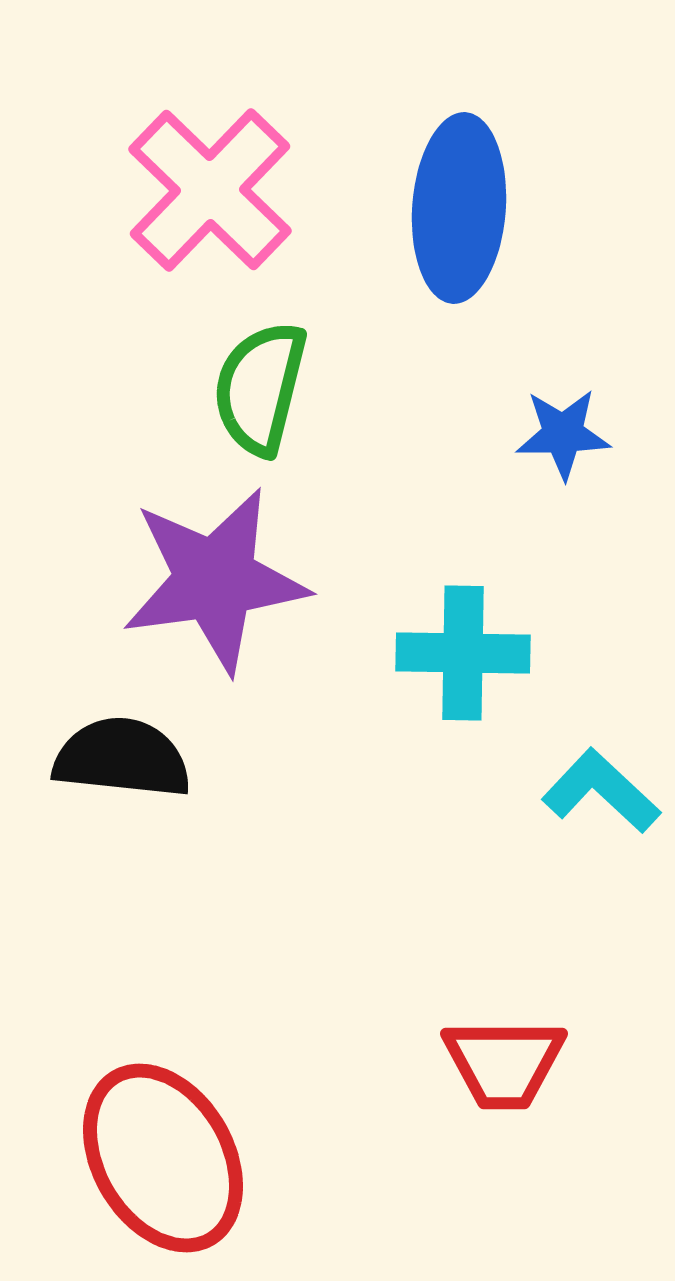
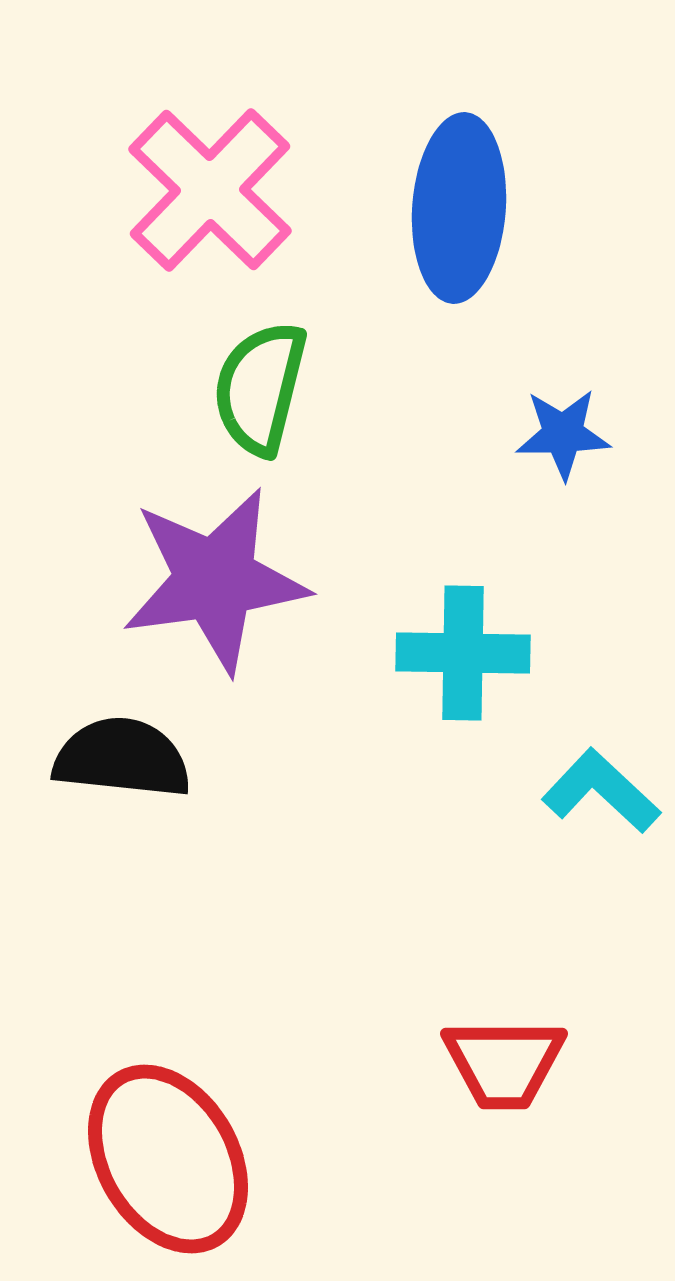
red ellipse: moved 5 px right, 1 px down
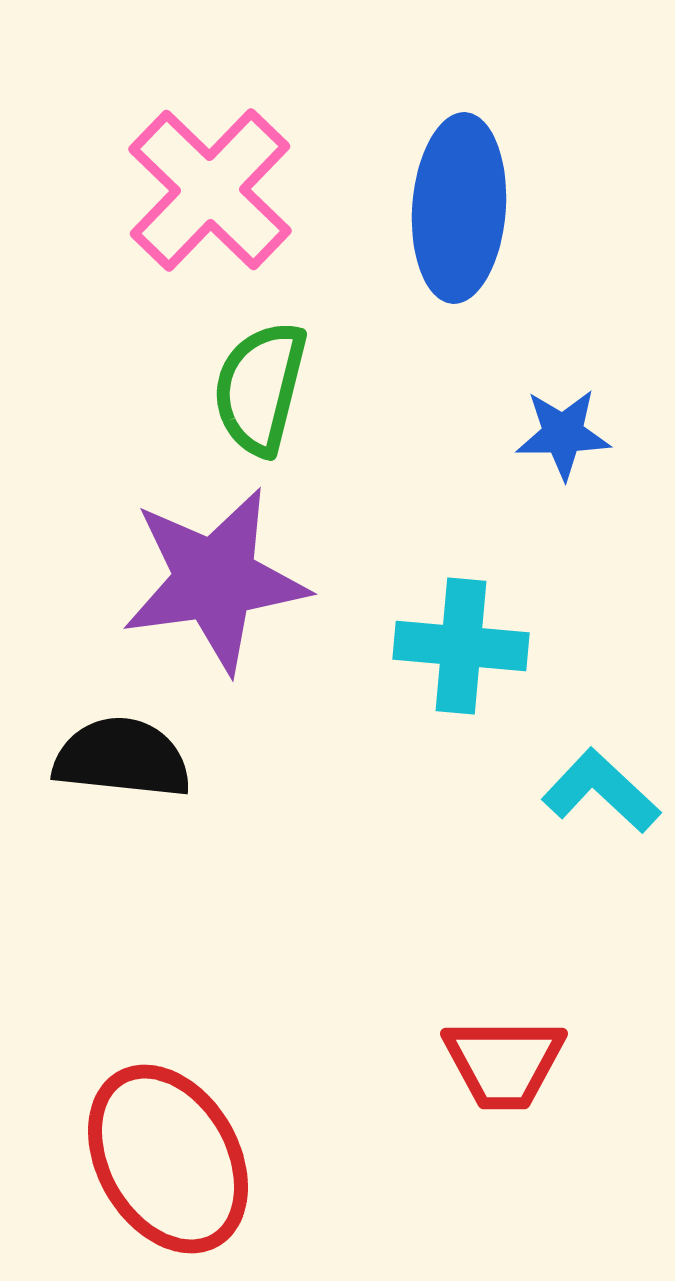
cyan cross: moved 2 px left, 7 px up; rotated 4 degrees clockwise
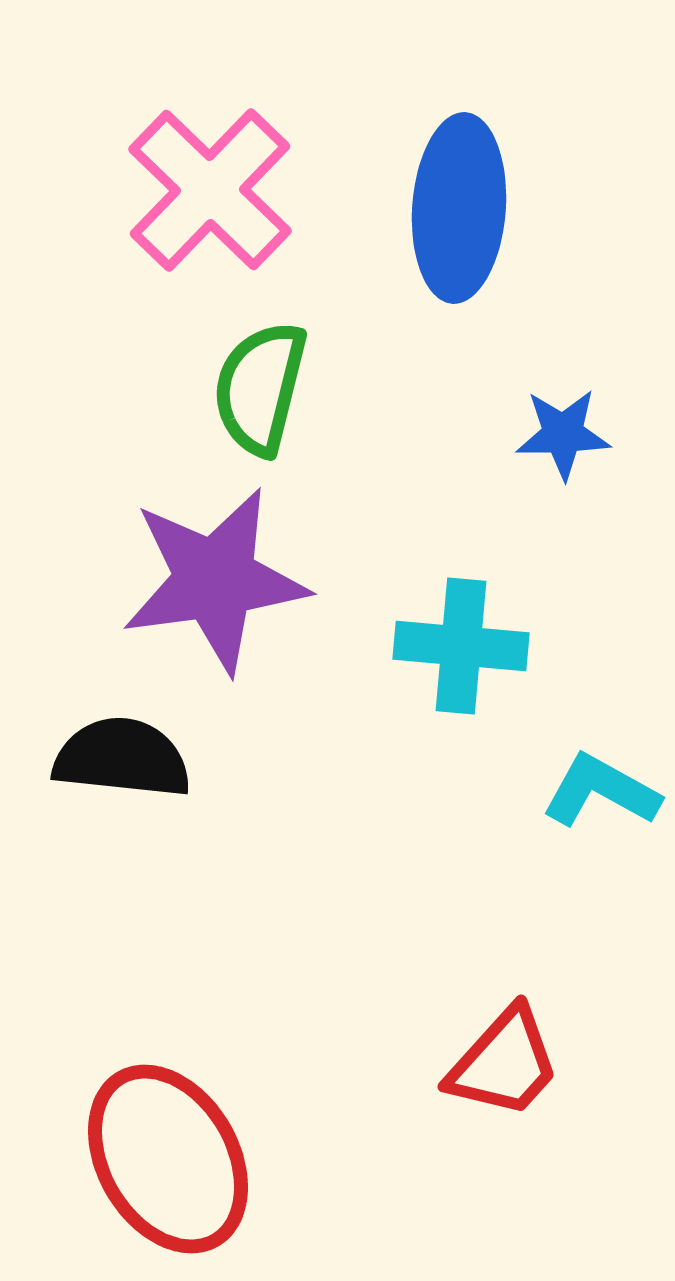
cyan L-shape: rotated 14 degrees counterclockwise
red trapezoid: rotated 48 degrees counterclockwise
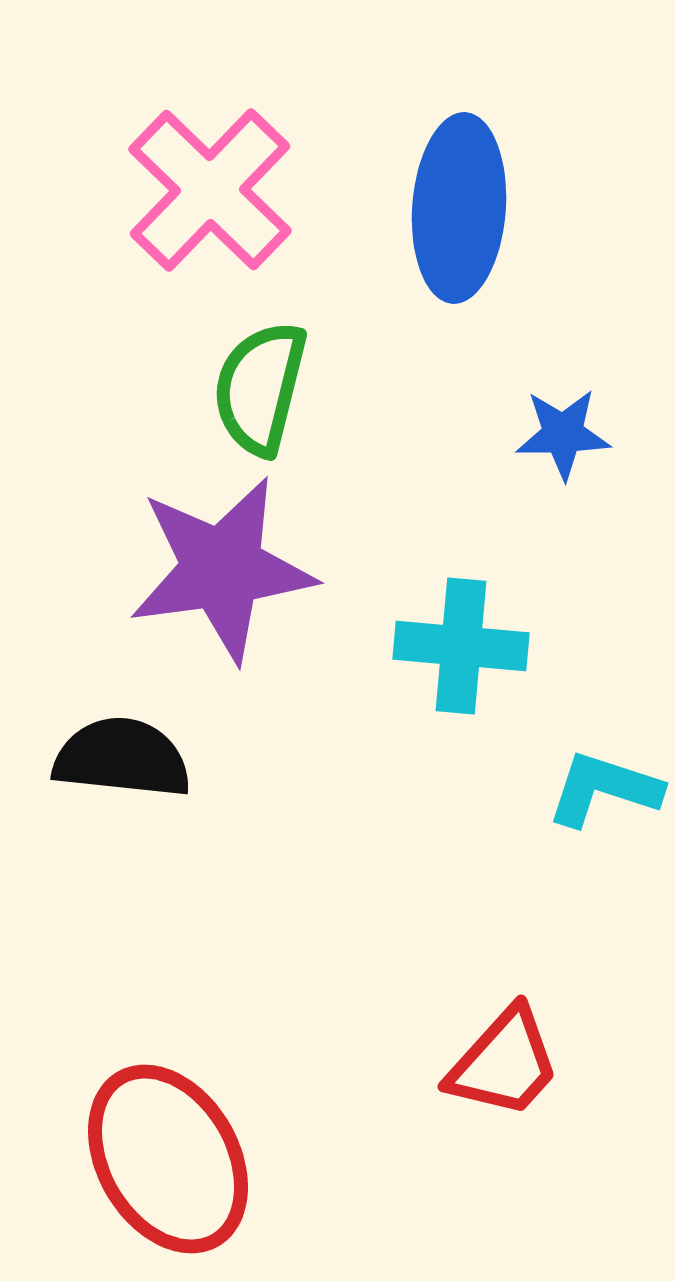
purple star: moved 7 px right, 11 px up
cyan L-shape: moved 3 px right, 2 px up; rotated 11 degrees counterclockwise
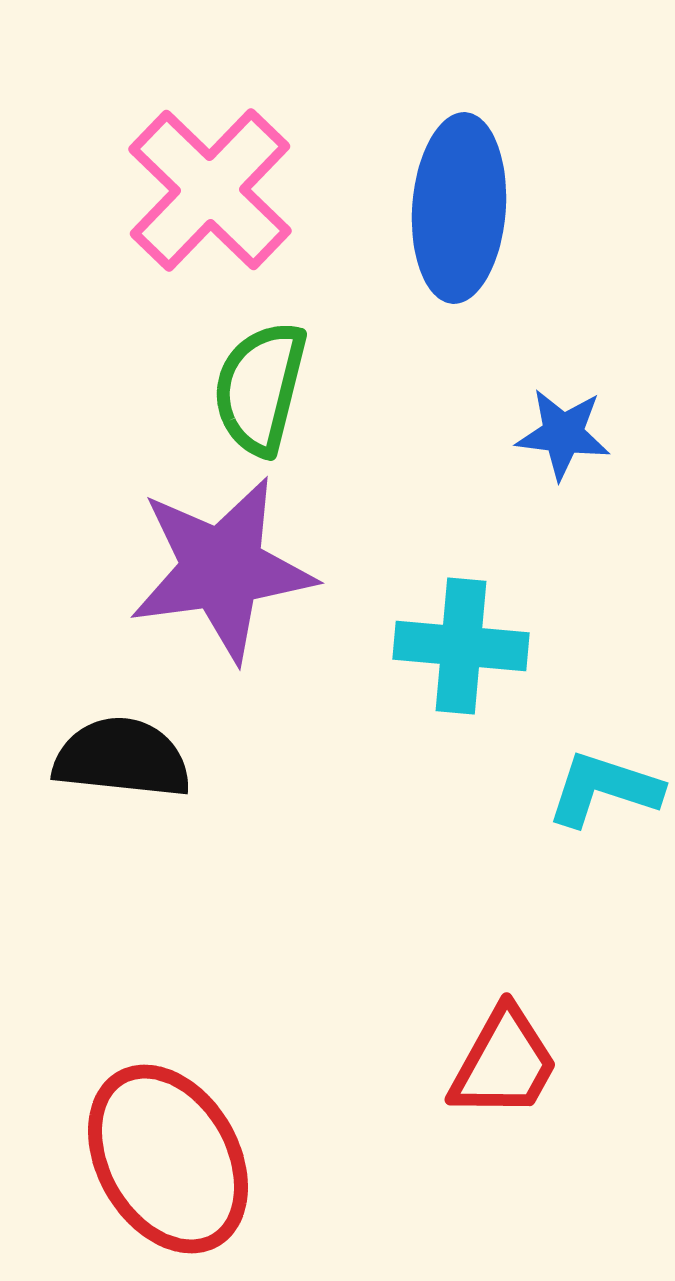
blue star: rotated 8 degrees clockwise
red trapezoid: rotated 13 degrees counterclockwise
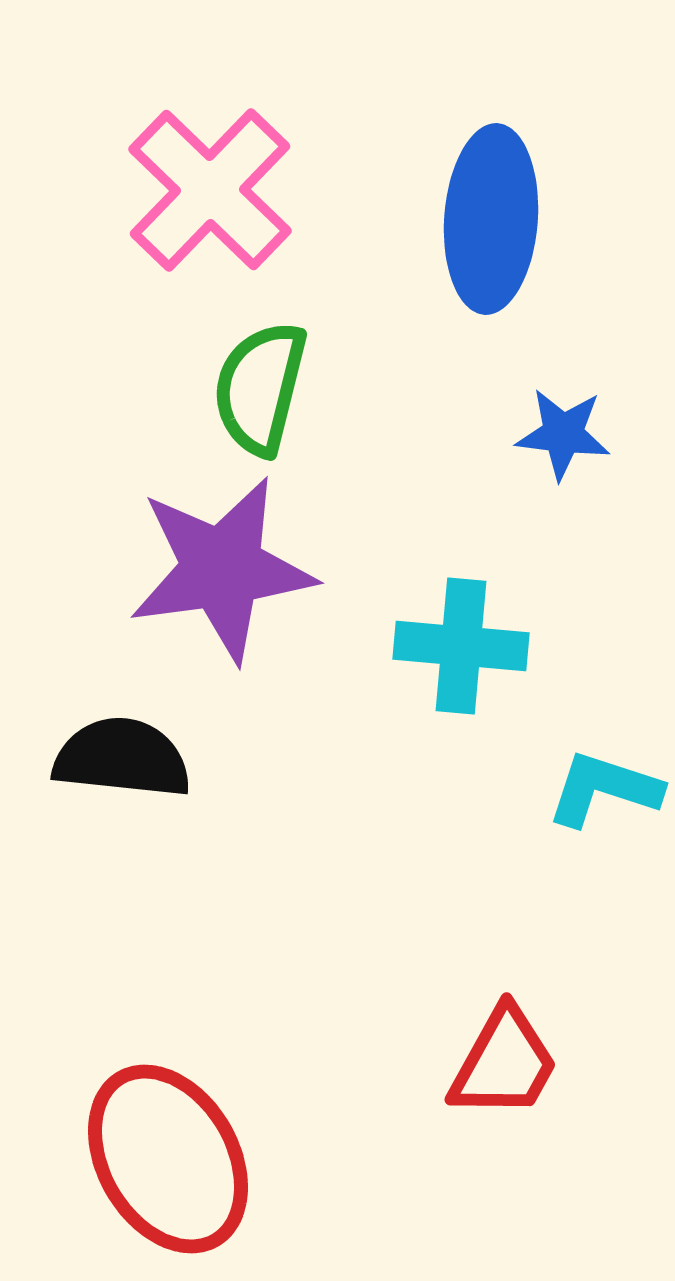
blue ellipse: moved 32 px right, 11 px down
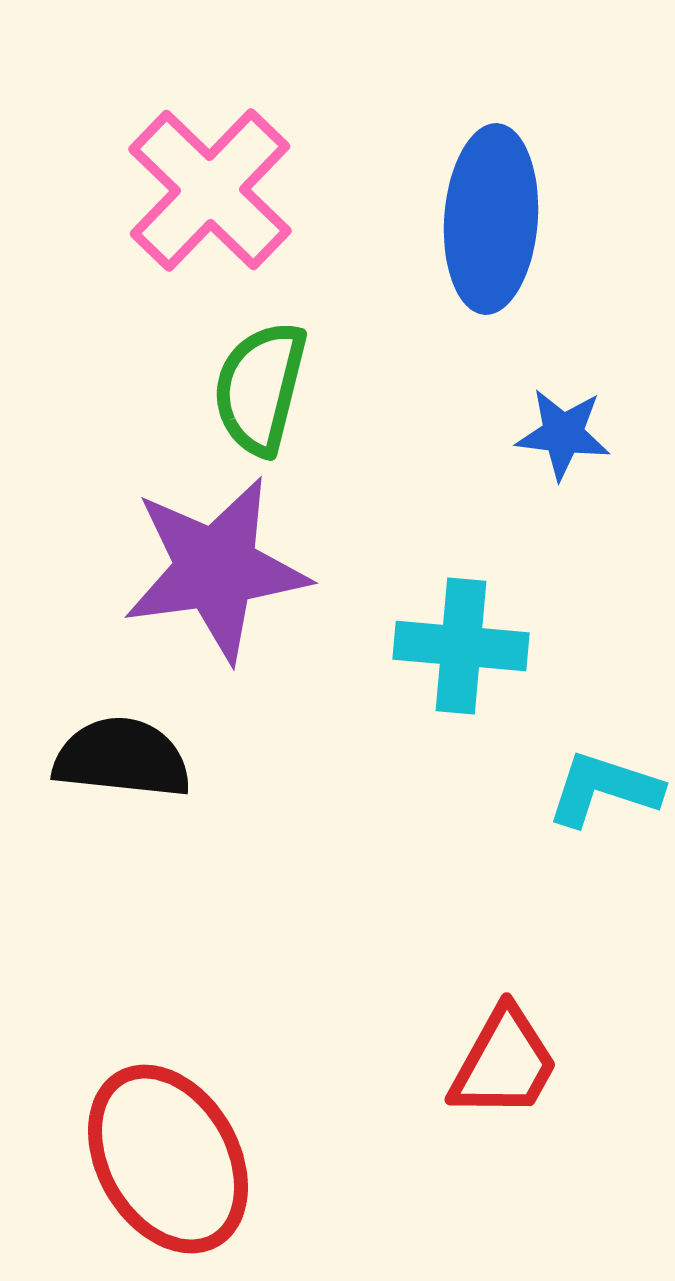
purple star: moved 6 px left
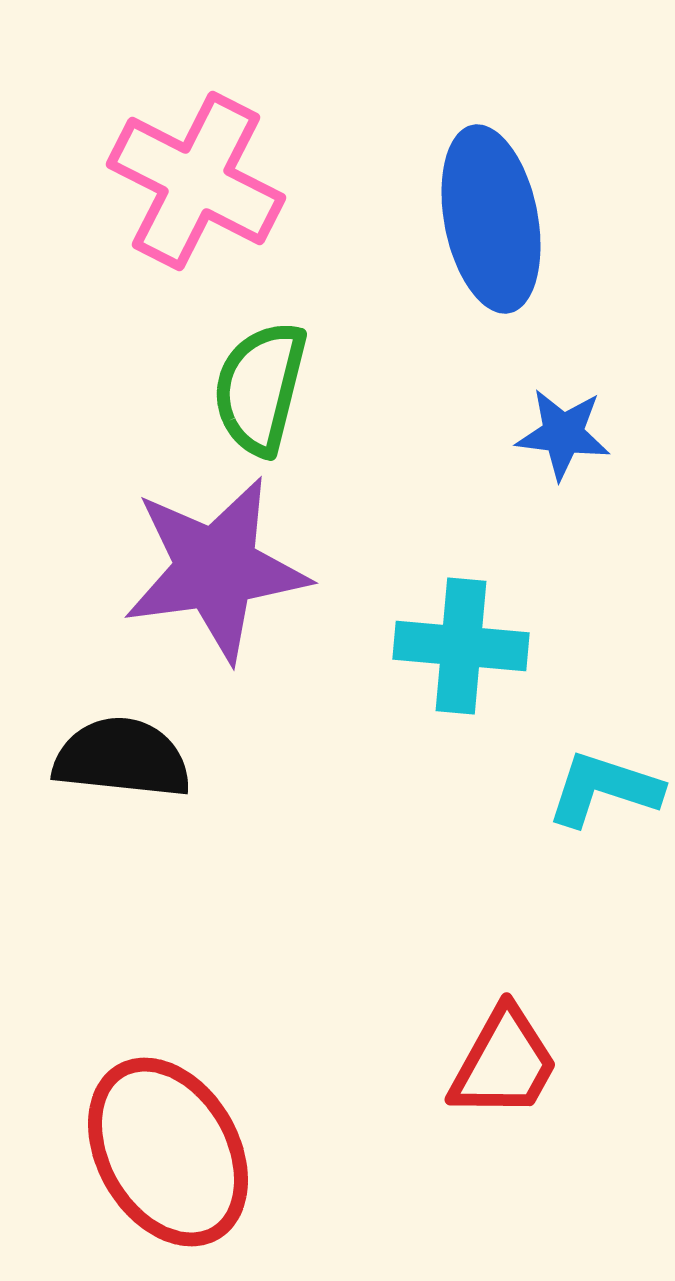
pink cross: moved 14 px left, 9 px up; rotated 17 degrees counterclockwise
blue ellipse: rotated 15 degrees counterclockwise
red ellipse: moved 7 px up
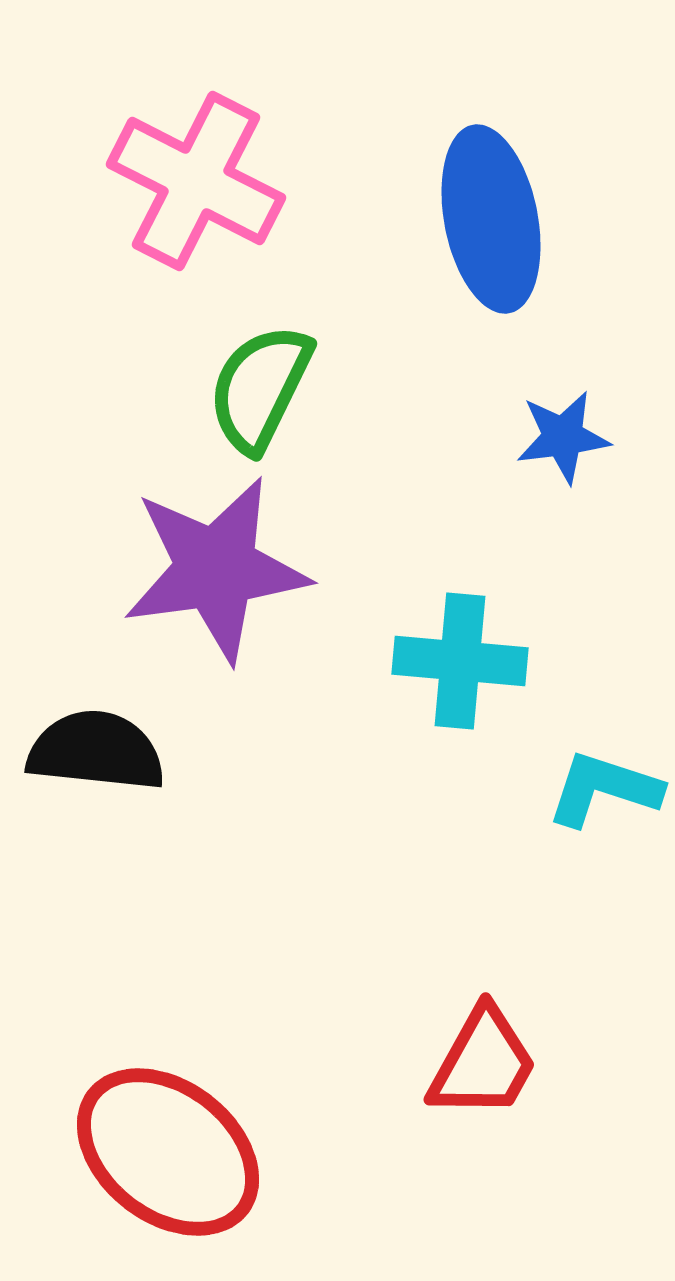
green semicircle: rotated 12 degrees clockwise
blue star: moved 3 px down; rotated 14 degrees counterclockwise
cyan cross: moved 1 px left, 15 px down
black semicircle: moved 26 px left, 7 px up
red trapezoid: moved 21 px left
red ellipse: rotated 22 degrees counterclockwise
